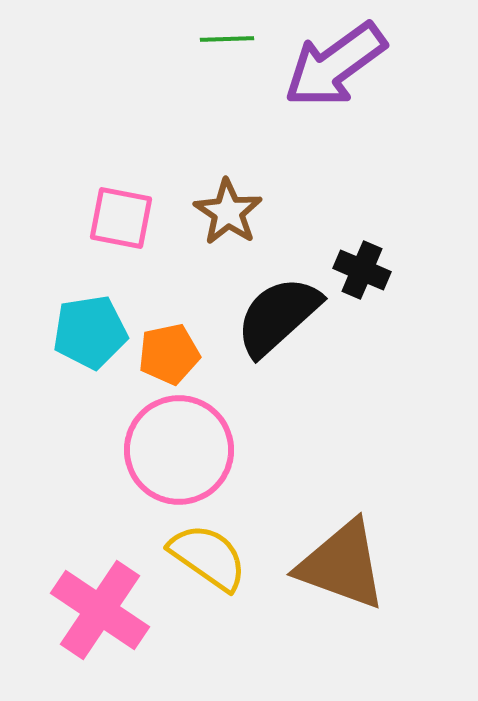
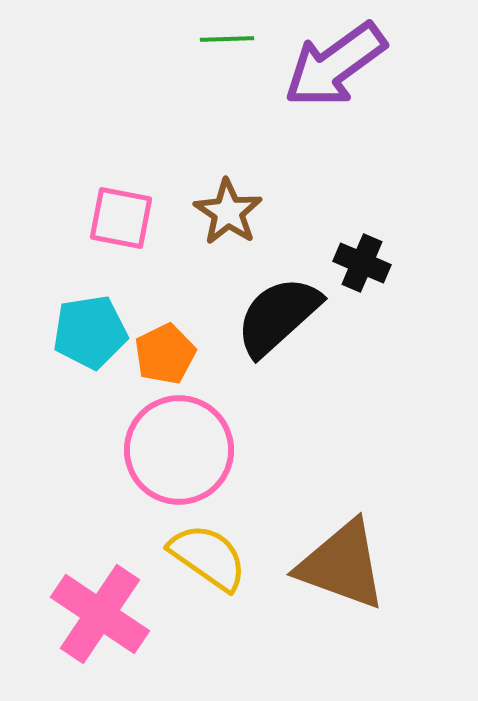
black cross: moved 7 px up
orange pentagon: moved 4 px left; rotated 14 degrees counterclockwise
pink cross: moved 4 px down
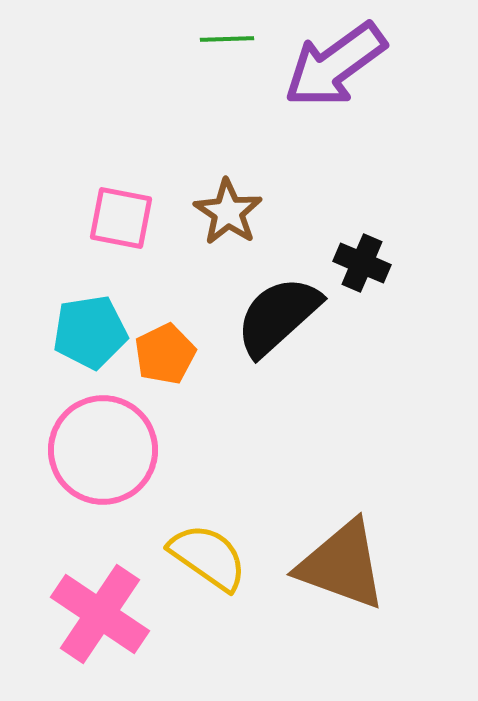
pink circle: moved 76 px left
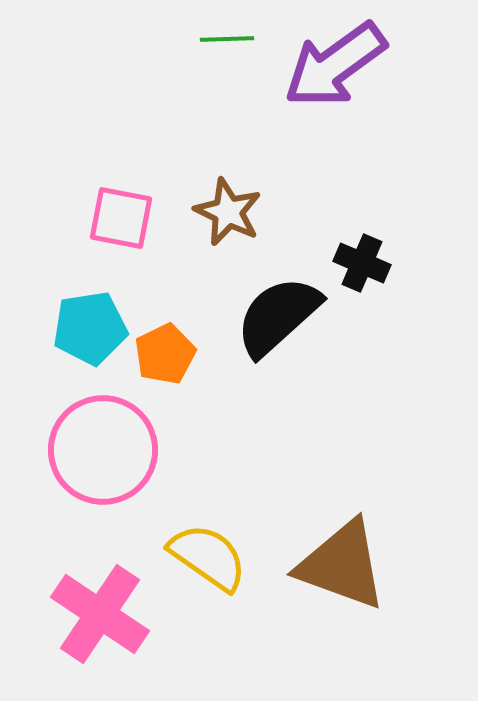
brown star: rotated 8 degrees counterclockwise
cyan pentagon: moved 4 px up
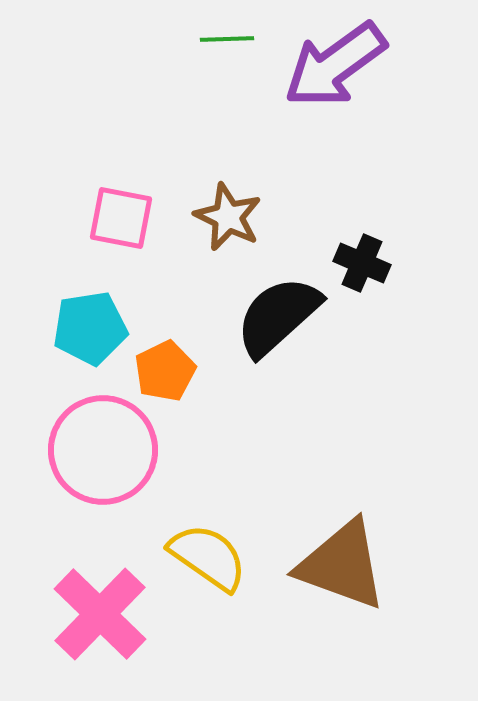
brown star: moved 5 px down
orange pentagon: moved 17 px down
pink cross: rotated 10 degrees clockwise
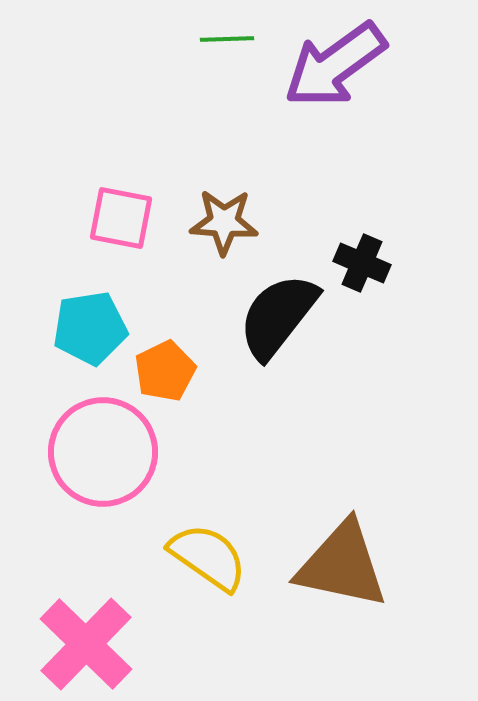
brown star: moved 4 px left, 5 px down; rotated 22 degrees counterclockwise
black semicircle: rotated 10 degrees counterclockwise
pink circle: moved 2 px down
brown triangle: rotated 8 degrees counterclockwise
pink cross: moved 14 px left, 30 px down
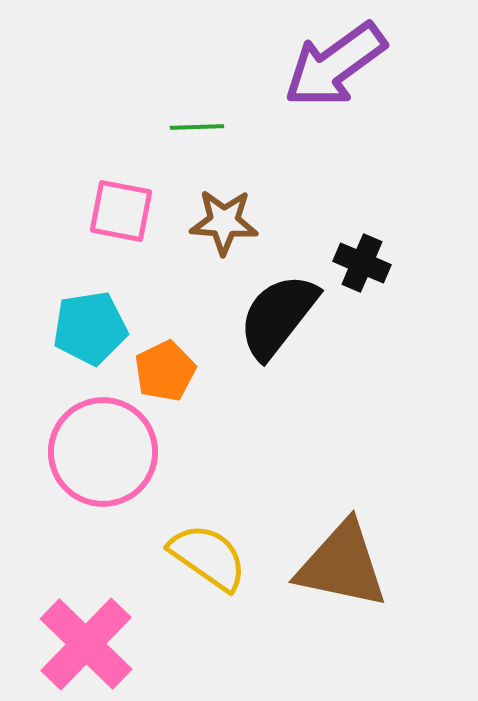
green line: moved 30 px left, 88 px down
pink square: moved 7 px up
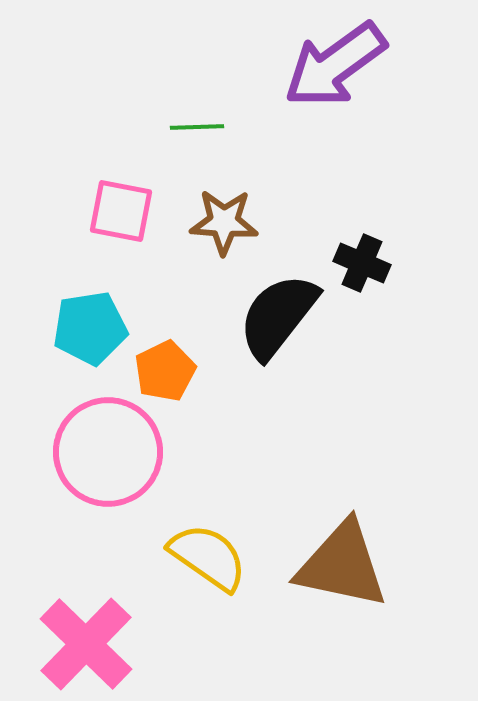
pink circle: moved 5 px right
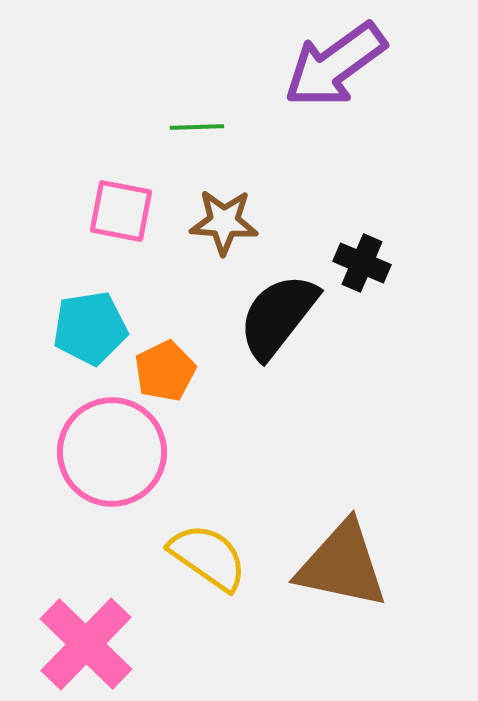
pink circle: moved 4 px right
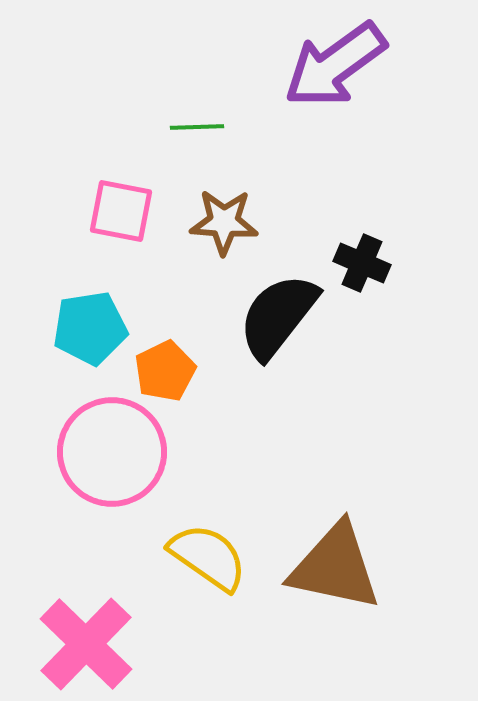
brown triangle: moved 7 px left, 2 px down
